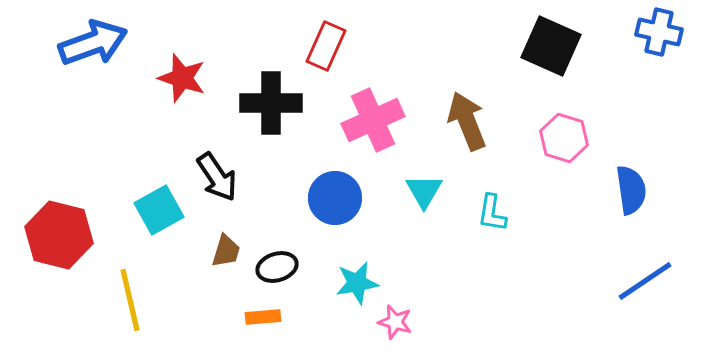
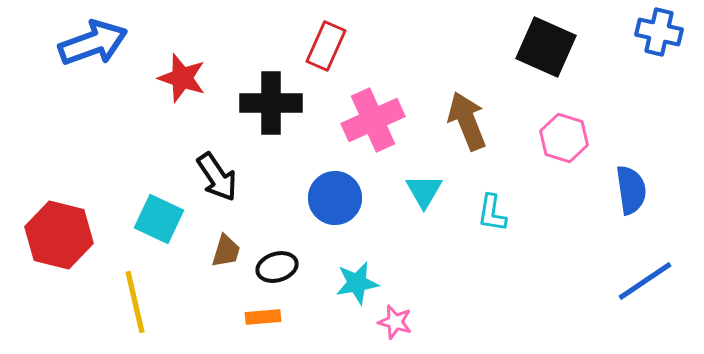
black square: moved 5 px left, 1 px down
cyan square: moved 9 px down; rotated 36 degrees counterclockwise
yellow line: moved 5 px right, 2 px down
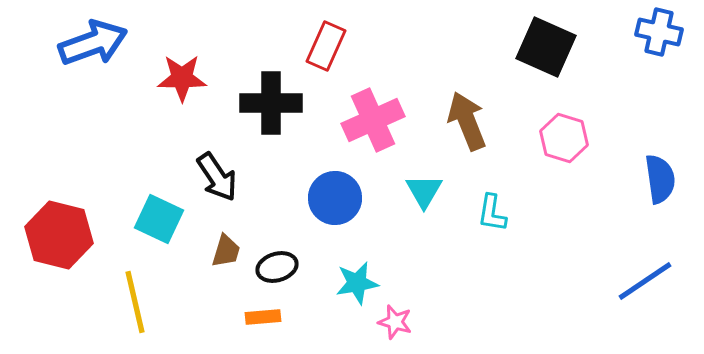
red star: rotated 18 degrees counterclockwise
blue semicircle: moved 29 px right, 11 px up
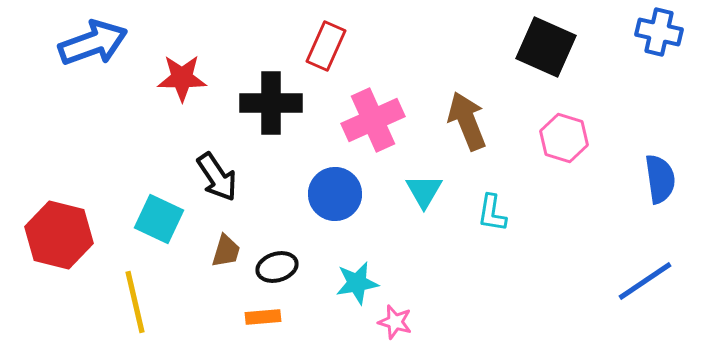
blue circle: moved 4 px up
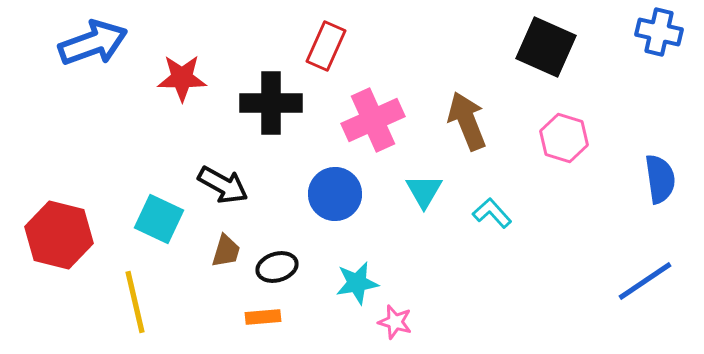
black arrow: moved 6 px right, 8 px down; rotated 27 degrees counterclockwise
cyan L-shape: rotated 129 degrees clockwise
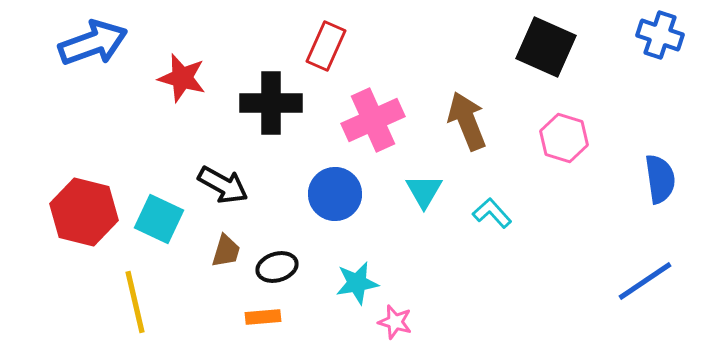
blue cross: moved 1 px right, 3 px down; rotated 6 degrees clockwise
red star: rotated 15 degrees clockwise
red hexagon: moved 25 px right, 23 px up
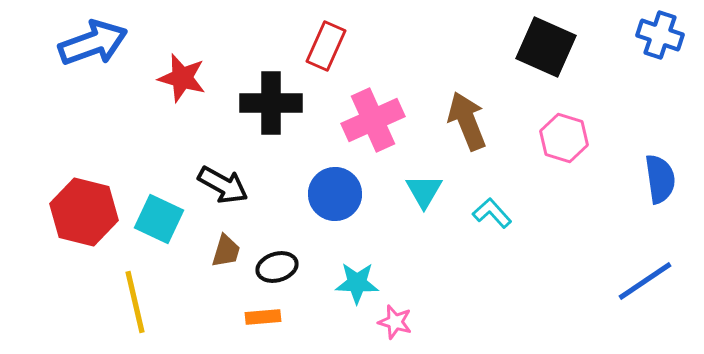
cyan star: rotated 12 degrees clockwise
